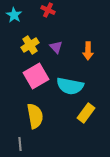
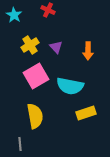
yellow rectangle: rotated 36 degrees clockwise
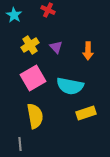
pink square: moved 3 px left, 2 px down
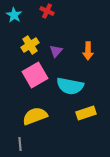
red cross: moved 1 px left, 1 px down
purple triangle: moved 4 px down; rotated 24 degrees clockwise
pink square: moved 2 px right, 3 px up
yellow semicircle: rotated 100 degrees counterclockwise
